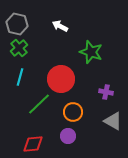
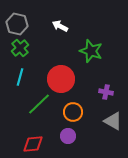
green cross: moved 1 px right
green star: moved 1 px up
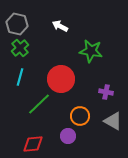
green star: rotated 10 degrees counterclockwise
orange circle: moved 7 px right, 4 px down
